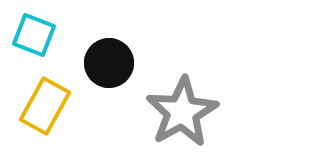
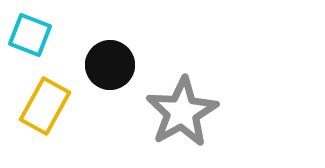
cyan square: moved 4 px left
black circle: moved 1 px right, 2 px down
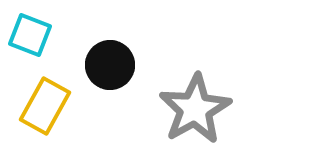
gray star: moved 13 px right, 3 px up
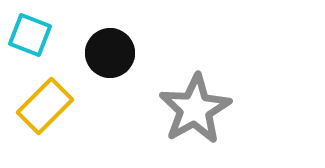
black circle: moved 12 px up
yellow rectangle: rotated 16 degrees clockwise
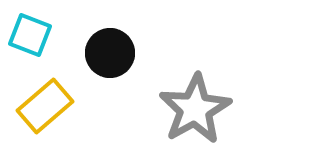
yellow rectangle: rotated 4 degrees clockwise
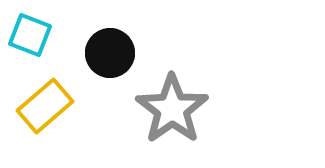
gray star: moved 23 px left; rotated 6 degrees counterclockwise
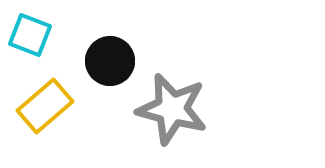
black circle: moved 8 px down
gray star: rotated 22 degrees counterclockwise
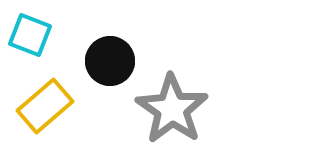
gray star: rotated 20 degrees clockwise
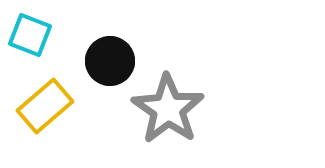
gray star: moved 4 px left
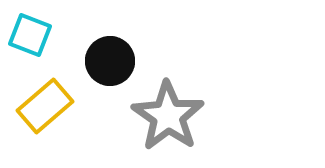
gray star: moved 7 px down
